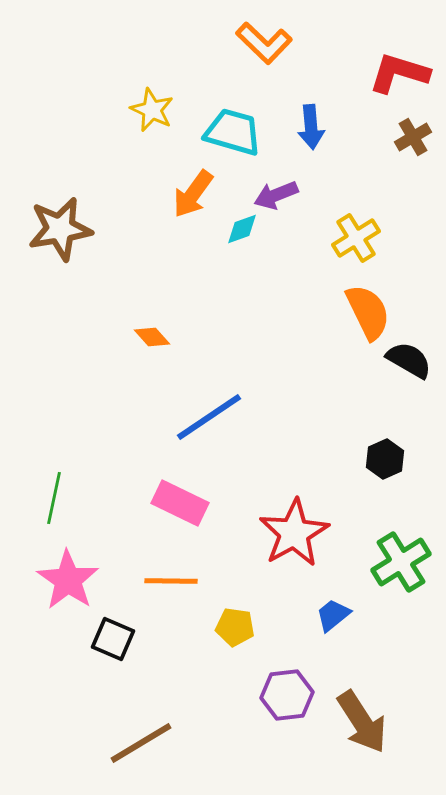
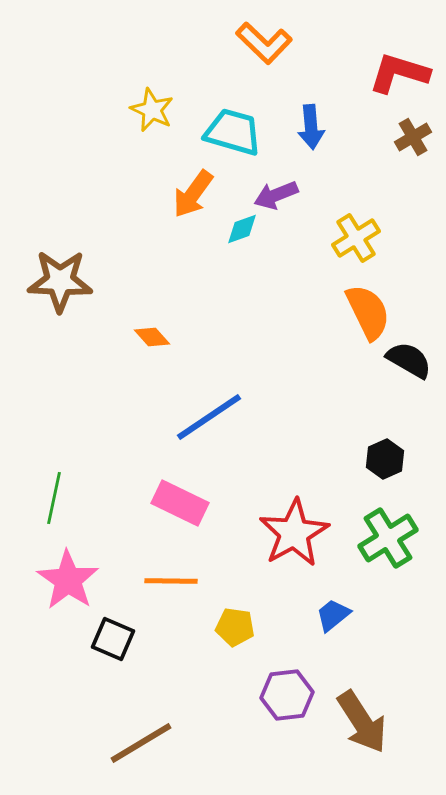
brown star: moved 52 px down; rotated 12 degrees clockwise
green cross: moved 13 px left, 24 px up
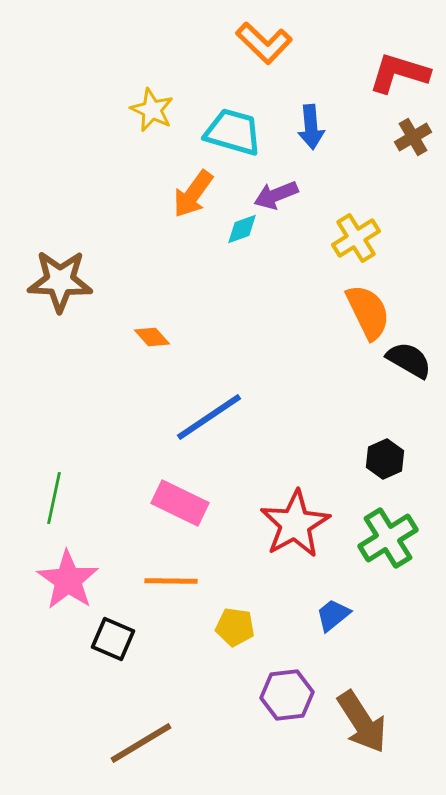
red star: moved 1 px right, 9 px up
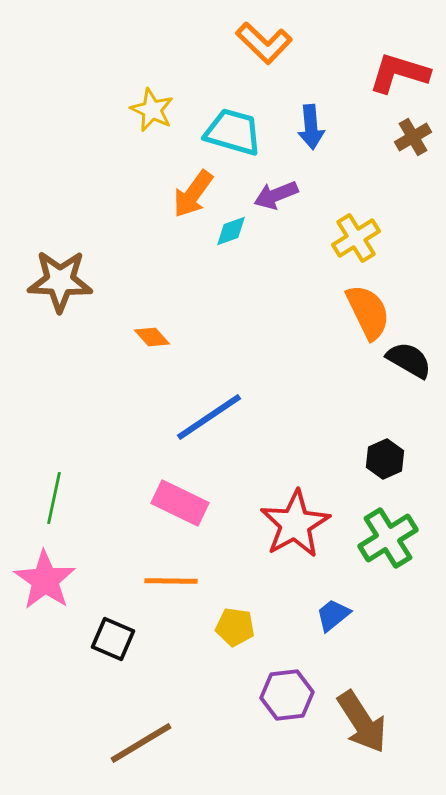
cyan diamond: moved 11 px left, 2 px down
pink star: moved 23 px left
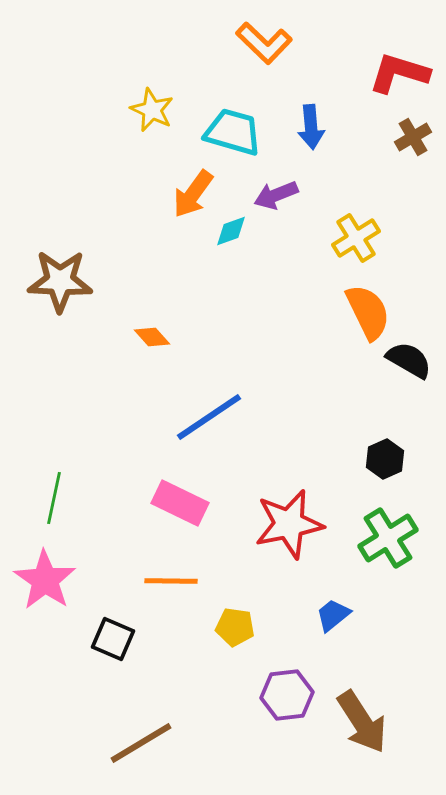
red star: moved 6 px left; rotated 18 degrees clockwise
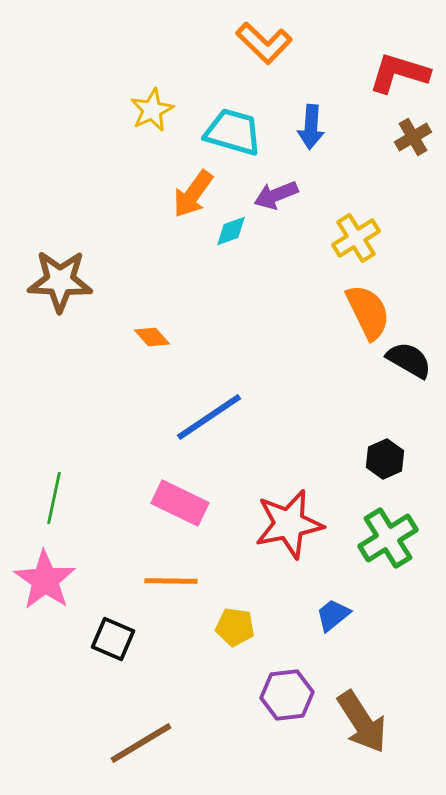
yellow star: rotated 21 degrees clockwise
blue arrow: rotated 9 degrees clockwise
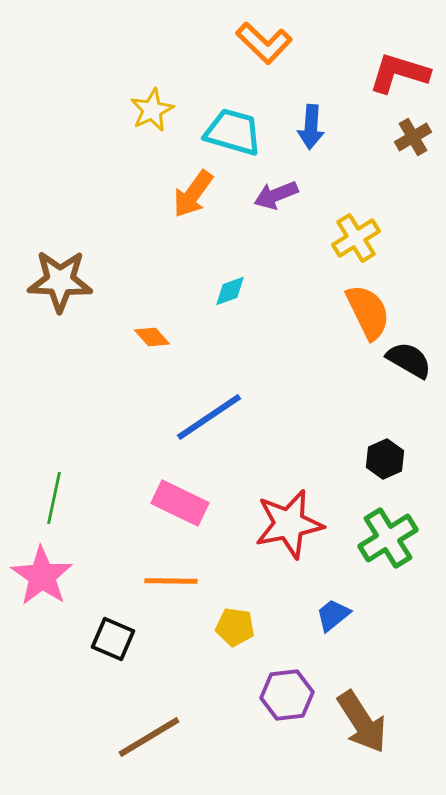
cyan diamond: moved 1 px left, 60 px down
pink star: moved 3 px left, 4 px up
brown line: moved 8 px right, 6 px up
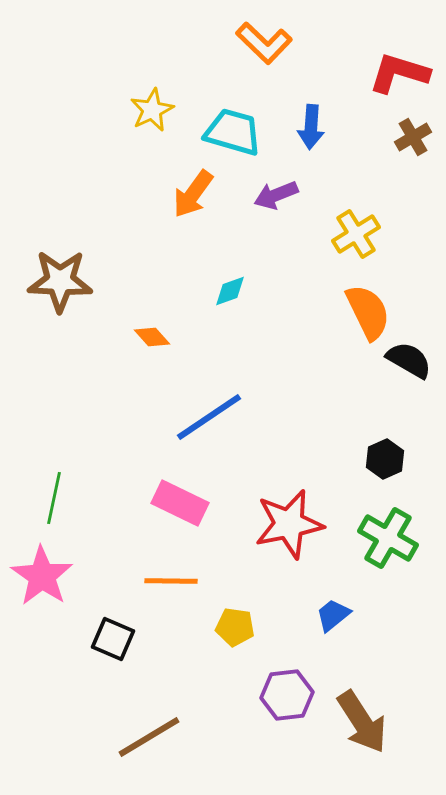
yellow cross: moved 4 px up
green cross: rotated 28 degrees counterclockwise
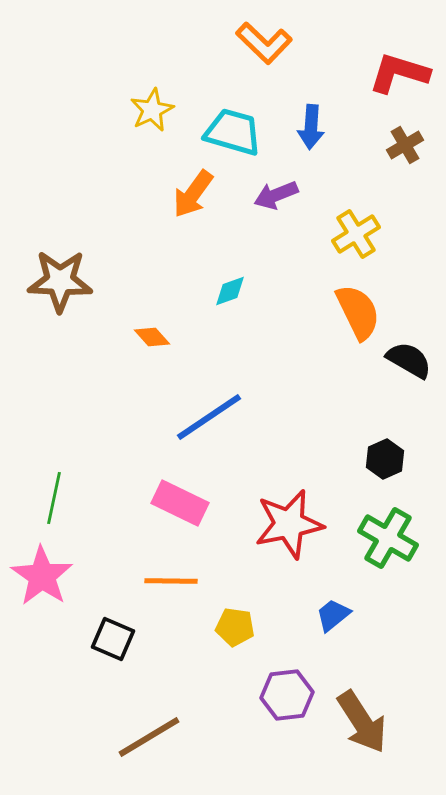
brown cross: moved 8 px left, 8 px down
orange semicircle: moved 10 px left
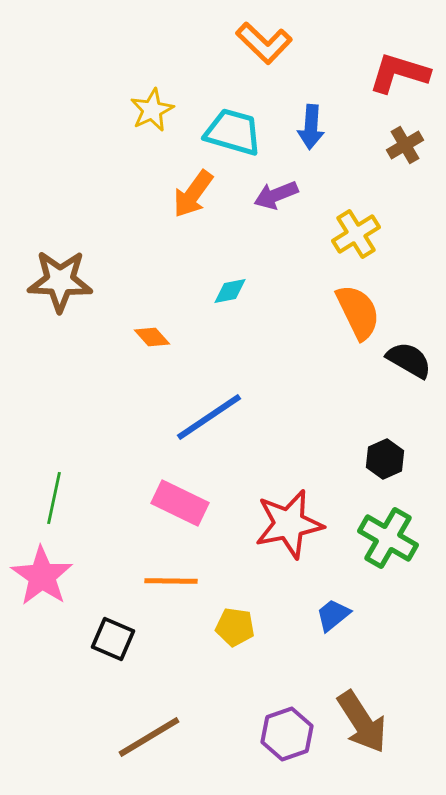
cyan diamond: rotated 9 degrees clockwise
purple hexagon: moved 39 px down; rotated 12 degrees counterclockwise
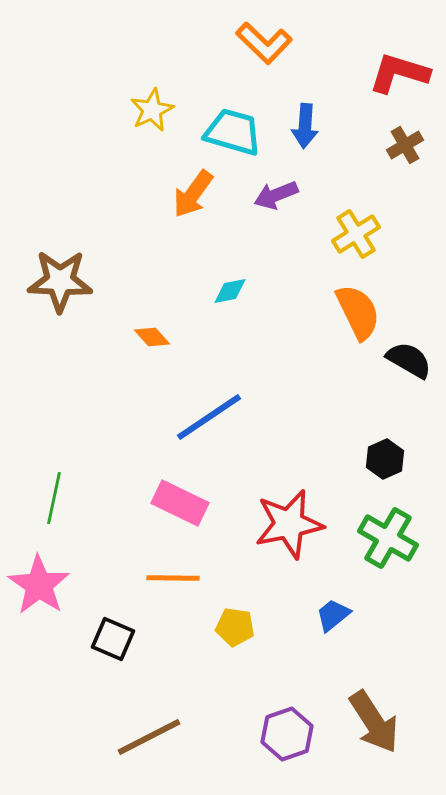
blue arrow: moved 6 px left, 1 px up
pink star: moved 3 px left, 9 px down
orange line: moved 2 px right, 3 px up
brown arrow: moved 12 px right
brown line: rotated 4 degrees clockwise
